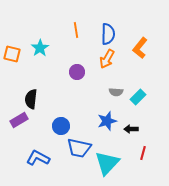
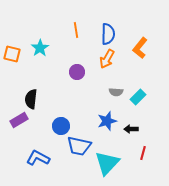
blue trapezoid: moved 2 px up
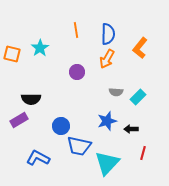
black semicircle: rotated 96 degrees counterclockwise
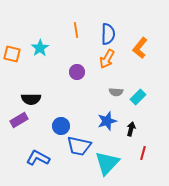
black arrow: rotated 104 degrees clockwise
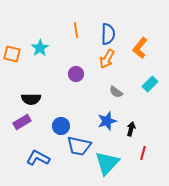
purple circle: moved 1 px left, 2 px down
gray semicircle: rotated 32 degrees clockwise
cyan rectangle: moved 12 px right, 13 px up
purple rectangle: moved 3 px right, 2 px down
